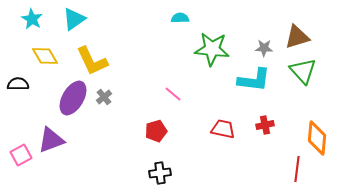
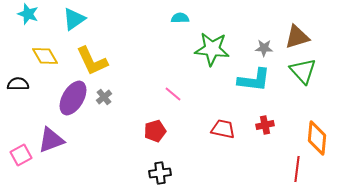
cyan star: moved 4 px left, 5 px up; rotated 10 degrees counterclockwise
red pentagon: moved 1 px left
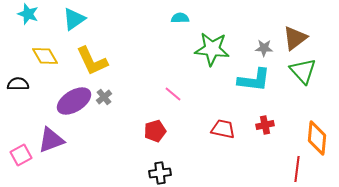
brown triangle: moved 2 px left, 1 px down; rotated 20 degrees counterclockwise
purple ellipse: moved 1 px right, 3 px down; rotated 28 degrees clockwise
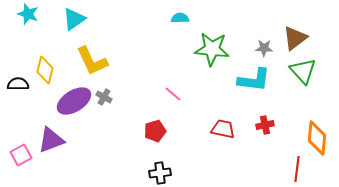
yellow diamond: moved 14 px down; rotated 44 degrees clockwise
gray cross: rotated 21 degrees counterclockwise
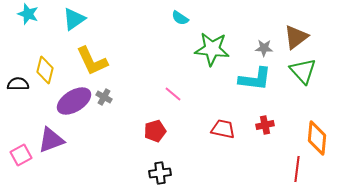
cyan semicircle: rotated 144 degrees counterclockwise
brown triangle: moved 1 px right, 1 px up
cyan L-shape: moved 1 px right, 1 px up
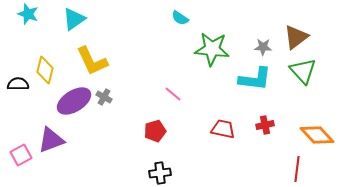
gray star: moved 1 px left, 1 px up
orange diamond: moved 3 px up; rotated 48 degrees counterclockwise
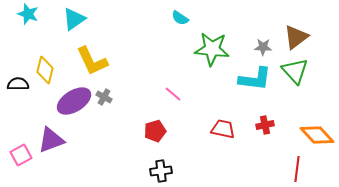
green triangle: moved 8 px left
black cross: moved 1 px right, 2 px up
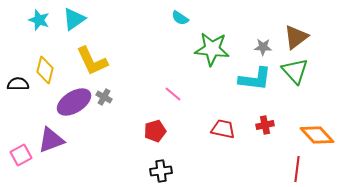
cyan star: moved 11 px right, 6 px down
purple ellipse: moved 1 px down
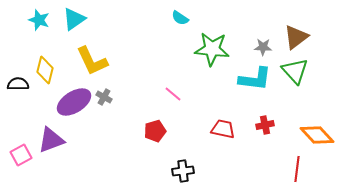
black cross: moved 22 px right
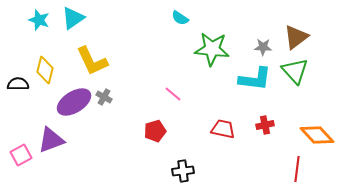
cyan triangle: moved 1 px left, 1 px up
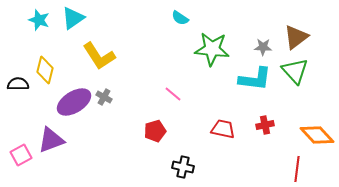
yellow L-shape: moved 7 px right, 5 px up; rotated 8 degrees counterclockwise
black cross: moved 4 px up; rotated 20 degrees clockwise
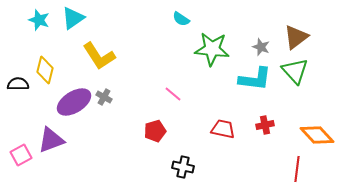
cyan semicircle: moved 1 px right, 1 px down
gray star: moved 2 px left; rotated 18 degrees clockwise
